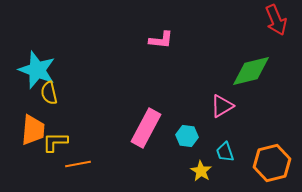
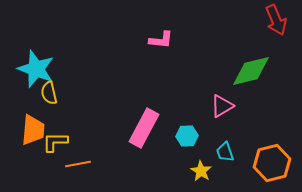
cyan star: moved 1 px left, 1 px up
pink rectangle: moved 2 px left
cyan hexagon: rotated 10 degrees counterclockwise
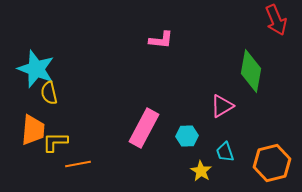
green diamond: rotated 66 degrees counterclockwise
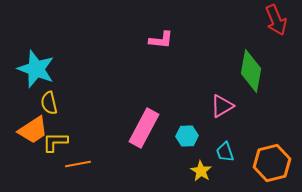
yellow semicircle: moved 10 px down
orange trapezoid: rotated 52 degrees clockwise
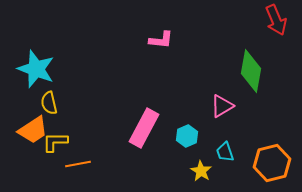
cyan hexagon: rotated 20 degrees counterclockwise
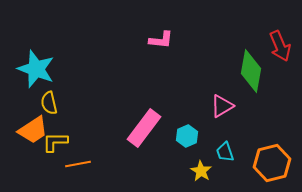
red arrow: moved 4 px right, 26 px down
pink rectangle: rotated 9 degrees clockwise
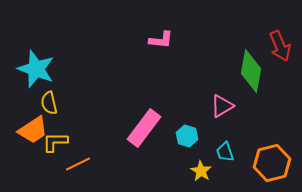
cyan hexagon: rotated 20 degrees counterclockwise
orange line: rotated 15 degrees counterclockwise
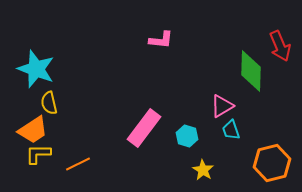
green diamond: rotated 9 degrees counterclockwise
yellow L-shape: moved 17 px left, 12 px down
cyan trapezoid: moved 6 px right, 22 px up
yellow star: moved 2 px right, 1 px up
